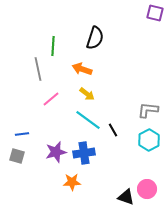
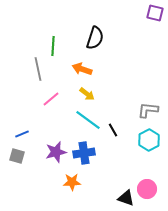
blue line: rotated 16 degrees counterclockwise
black triangle: moved 1 px down
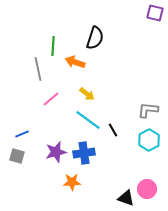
orange arrow: moved 7 px left, 7 px up
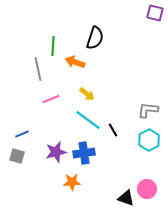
pink line: rotated 18 degrees clockwise
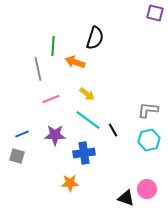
cyan hexagon: rotated 15 degrees clockwise
purple star: moved 1 px left, 17 px up; rotated 15 degrees clockwise
orange star: moved 2 px left, 1 px down
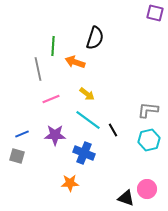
blue cross: rotated 30 degrees clockwise
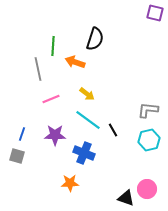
black semicircle: moved 1 px down
blue line: rotated 48 degrees counterclockwise
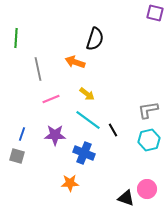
green line: moved 37 px left, 8 px up
gray L-shape: rotated 15 degrees counterclockwise
